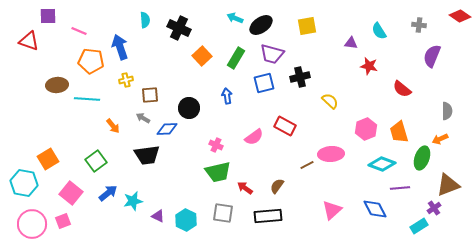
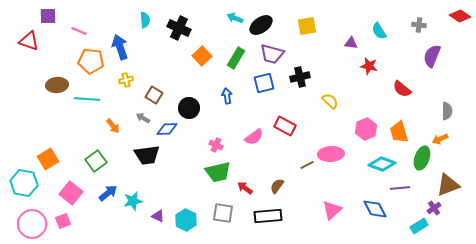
brown square at (150, 95): moved 4 px right; rotated 36 degrees clockwise
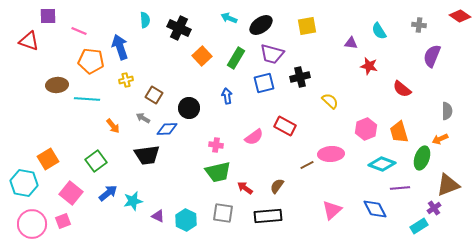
cyan arrow at (235, 18): moved 6 px left
pink cross at (216, 145): rotated 16 degrees counterclockwise
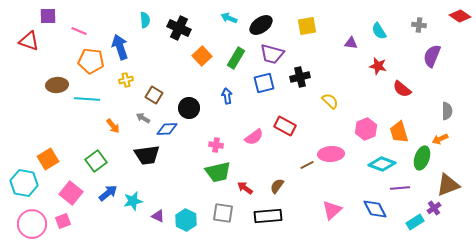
red star at (369, 66): moved 9 px right
cyan rectangle at (419, 226): moved 4 px left, 4 px up
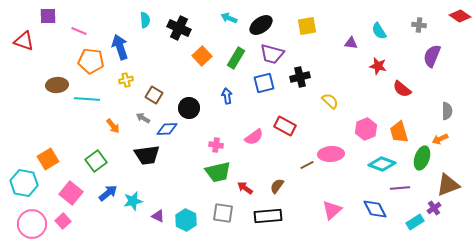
red triangle at (29, 41): moved 5 px left
pink square at (63, 221): rotated 21 degrees counterclockwise
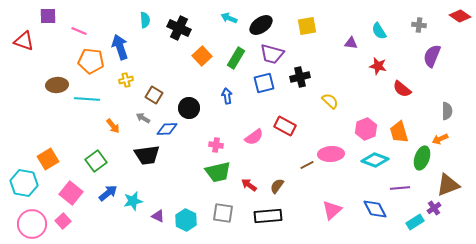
cyan diamond at (382, 164): moved 7 px left, 4 px up
red arrow at (245, 188): moved 4 px right, 3 px up
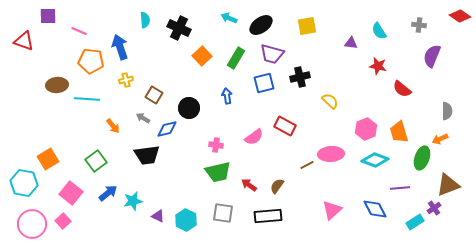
blue diamond at (167, 129): rotated 10 degrees counterclockwise
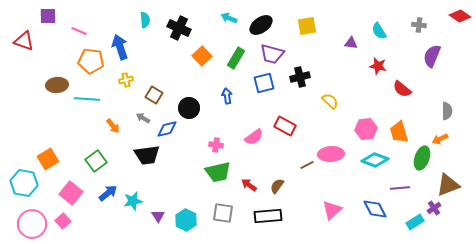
pink hexagon at (366, 129): rotated 15 degrees clockwise
purple triangle at (158, 216): rotated 32 degrees clockwise
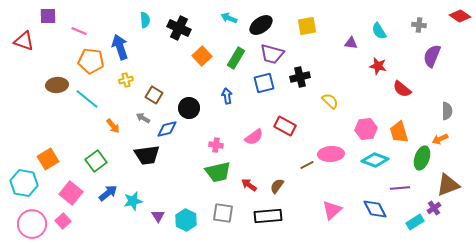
cyan line at (87, 99): rotated 35 degrees clockwise
